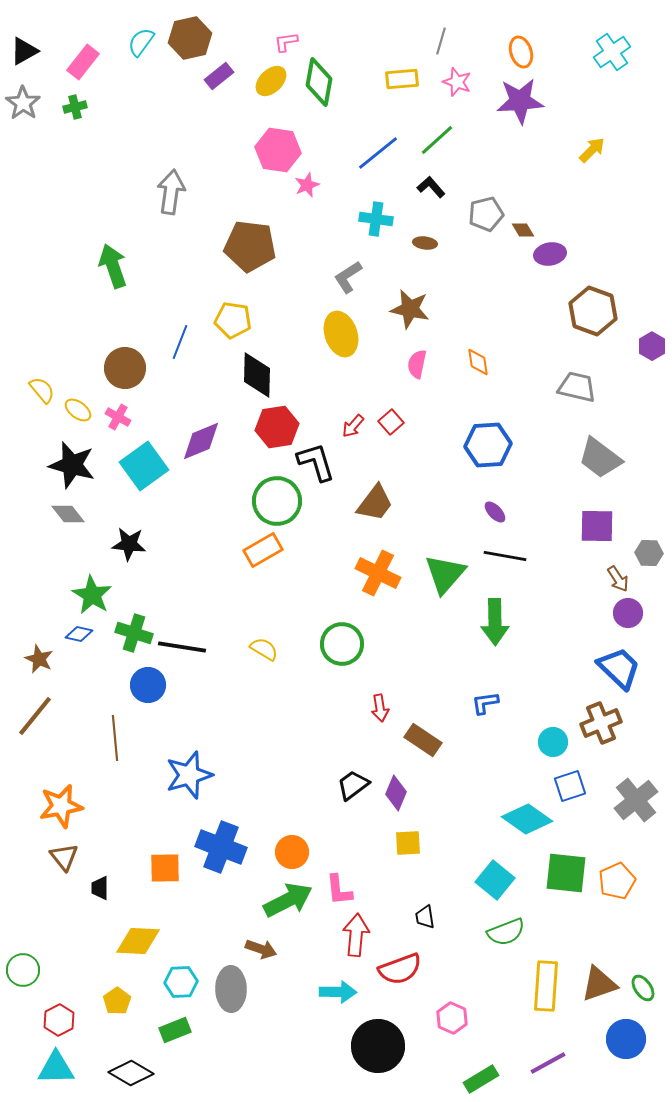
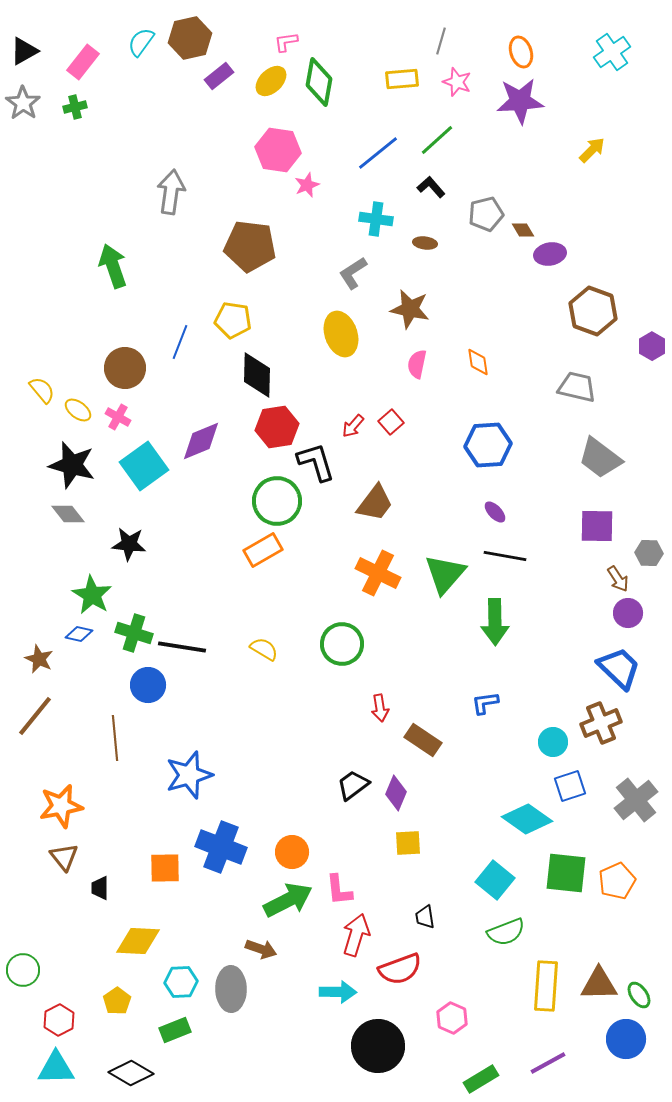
gray L-shape at (348, 277): moved 5 px right, 4 px up
red arrow at (356, 935): rotated 12 degrees clockwise
brown triangle at (599, 984): rotated 18 degrees clockwise
green ellipse at (643, 988): moved 4 px left, 7 px down
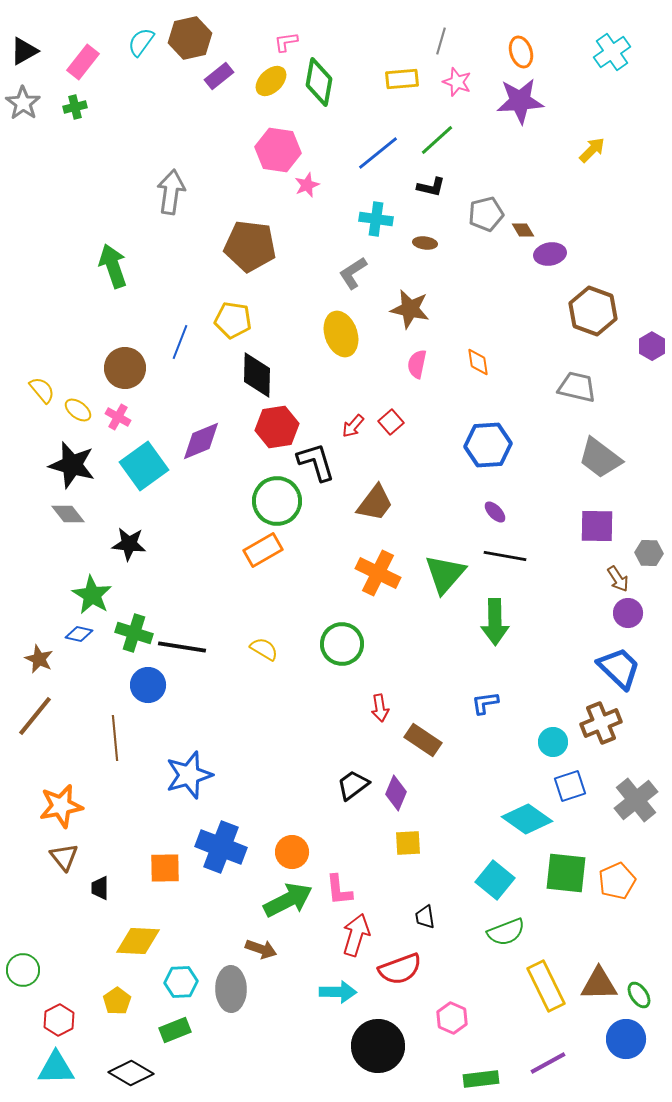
black L-shape at (431, 187): rotated 144 degrees clockwise
yellow rectangle at (546, 986): rotated 30 degrees counterclockwise
green rectangle at (481, 1079): rotated 24 degrees clockwise
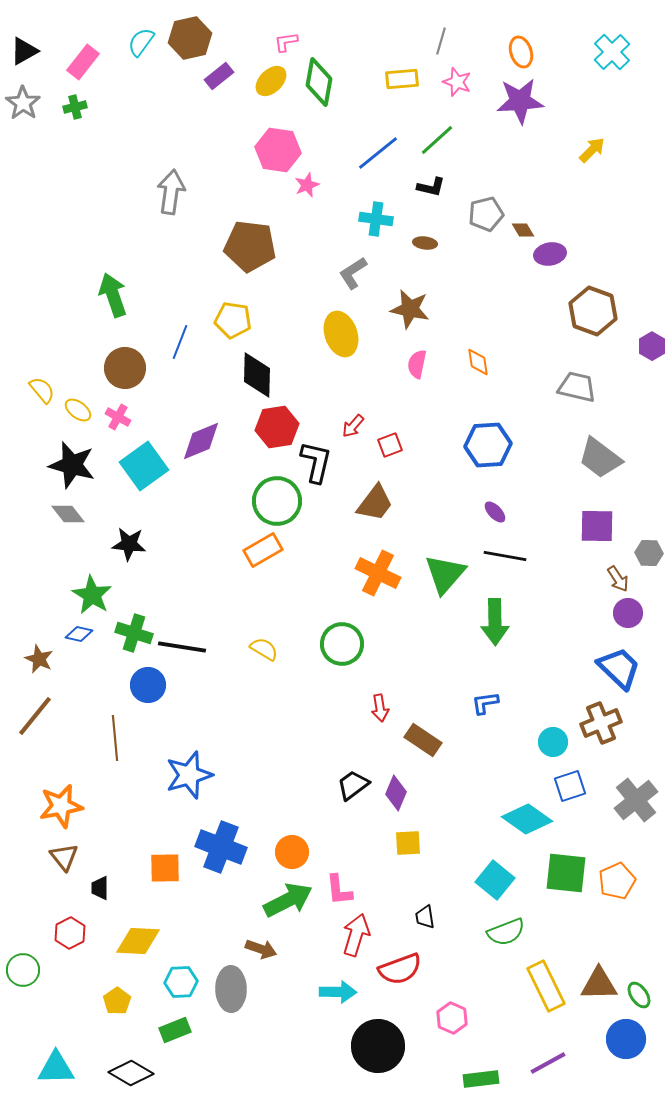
cyan cross at (612, 52): rotated 9 degrees counterclockwise
green arrow at (113, 266): moved 29 px down
red square at (391, 422): moved 1 px left, 23 px down; rotated 20 degrees clockwise
black L-shape at (316, 462): rotated 30 degrees clockwise
red hexagon at (59, 1020): moved 11 px right, 87 px up
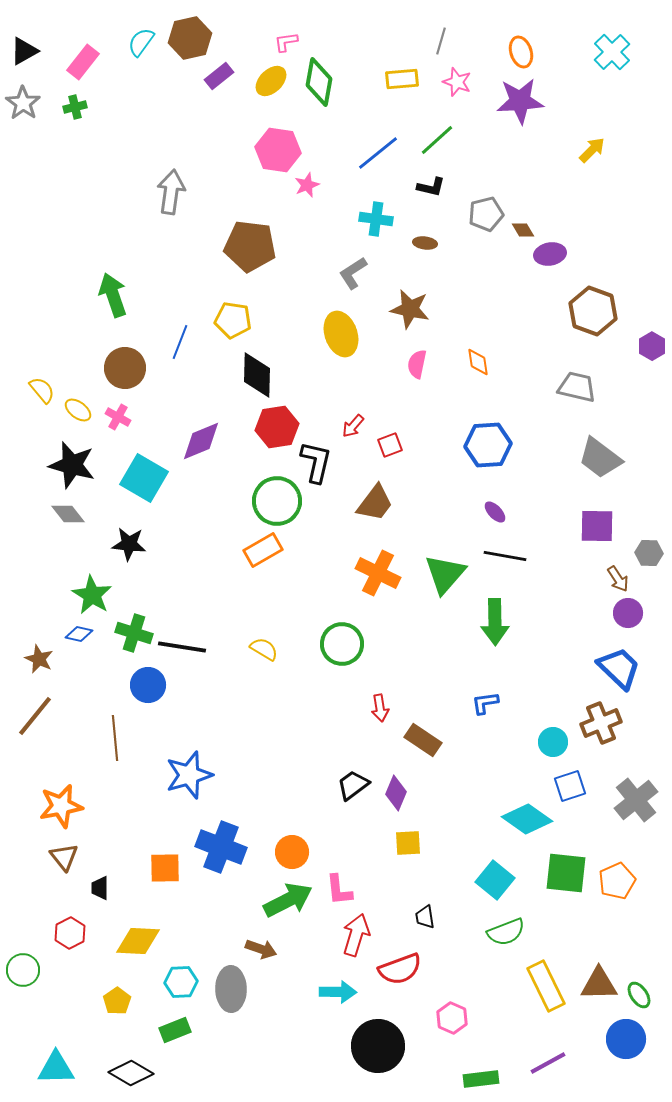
cyan square at (144, 466): moved 12 px down; rotated 24 degrees counterclockwise
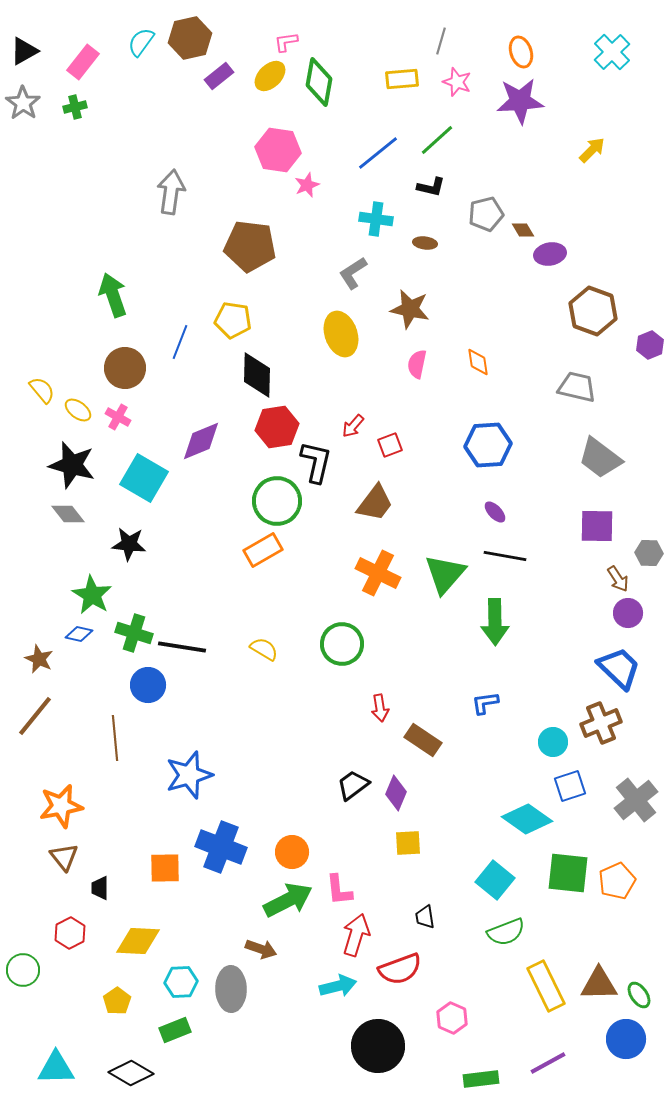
yellow ellipse at (271, 81): moved 1 px left, 5 px up
purple hexagon at (652, 346): moved 2 px left, 1 px up; rotated 8 degrees clockwise
green square at (566, 873): moved 2 px right
cyan arrow at (338, 992): moved 6 px up; rotated 15 degrees counterclockwise
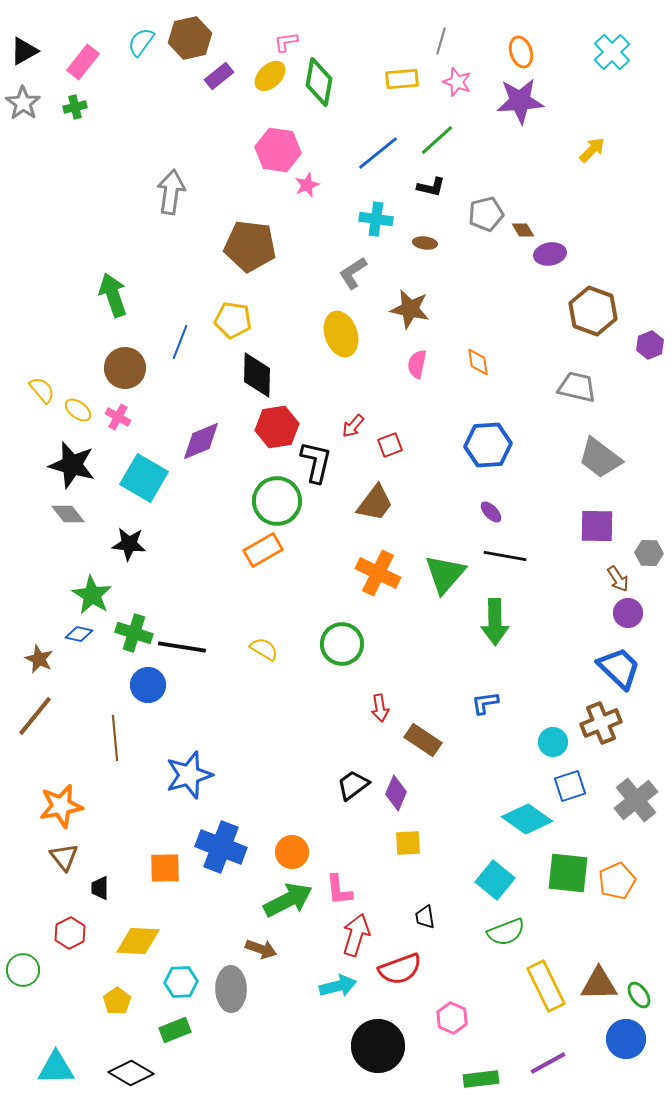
purple ellipse at (495, 512): moved 4 px left
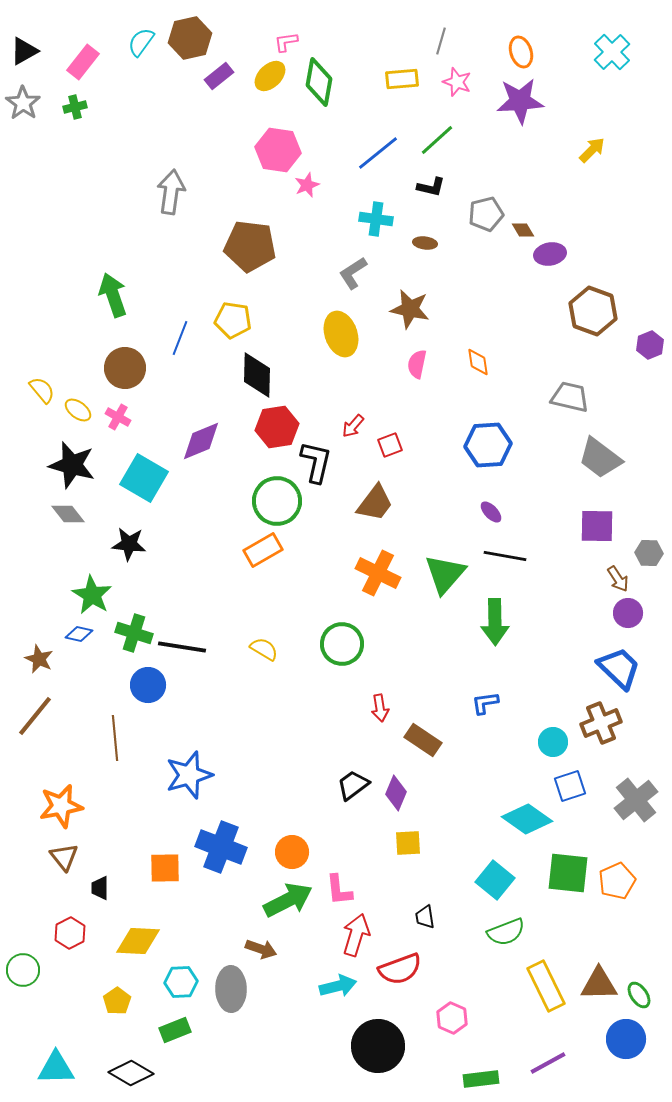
blue line at (180, 342): moved 4 px up
gray trapezoid at (577, 387): moved 7 px left, 10 px down
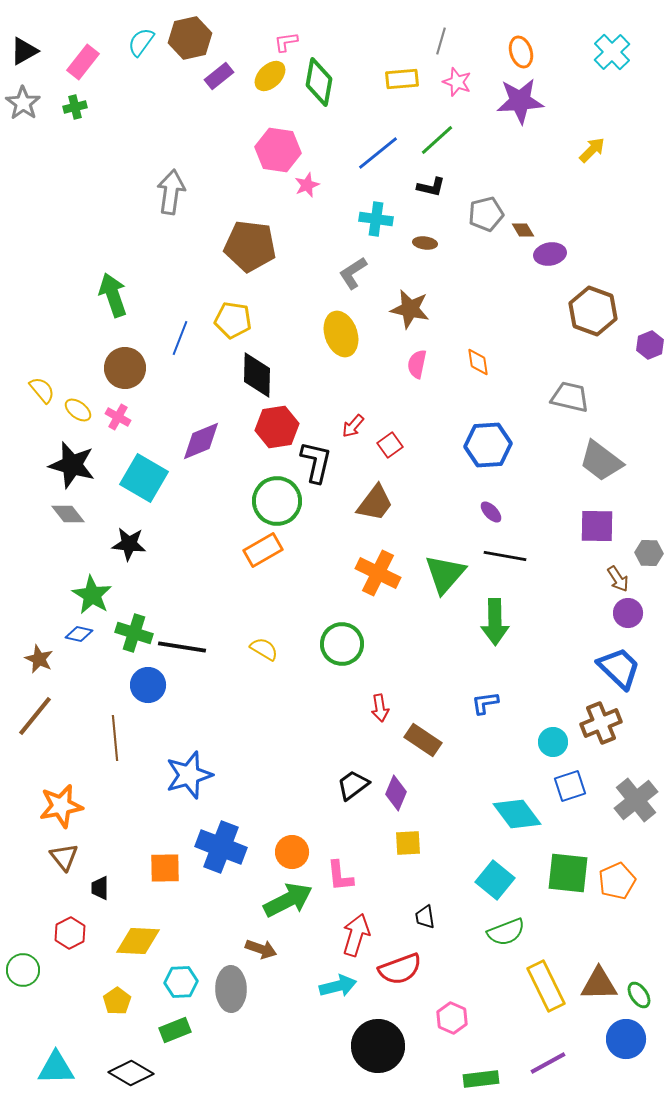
red square at (390, 445): rotated 15 degrees counterclockwise
gray trapezoid at (600, 458): moved 1 px right, 3 px down
cyan diamond at (527, 819): moved 10 px left, 5 px up; rotated 18 degrees clockwise
pink L-shape at (339, 890): moved 1 px right, 14 px up
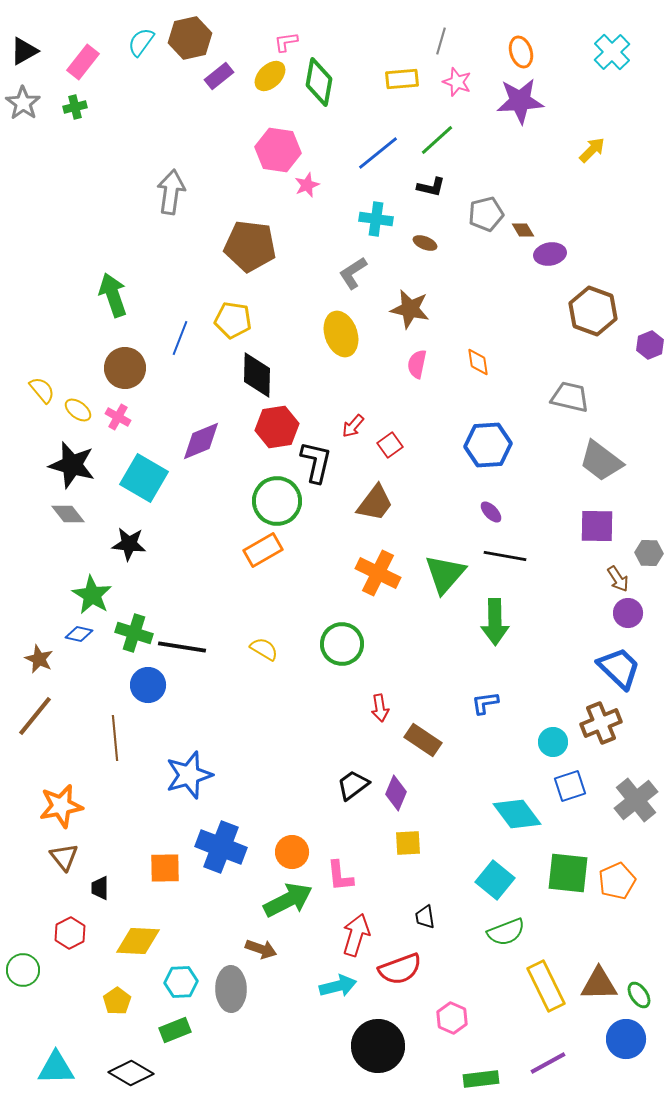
brown ellipse at (425, 243): rotated 15 degrees clockwise
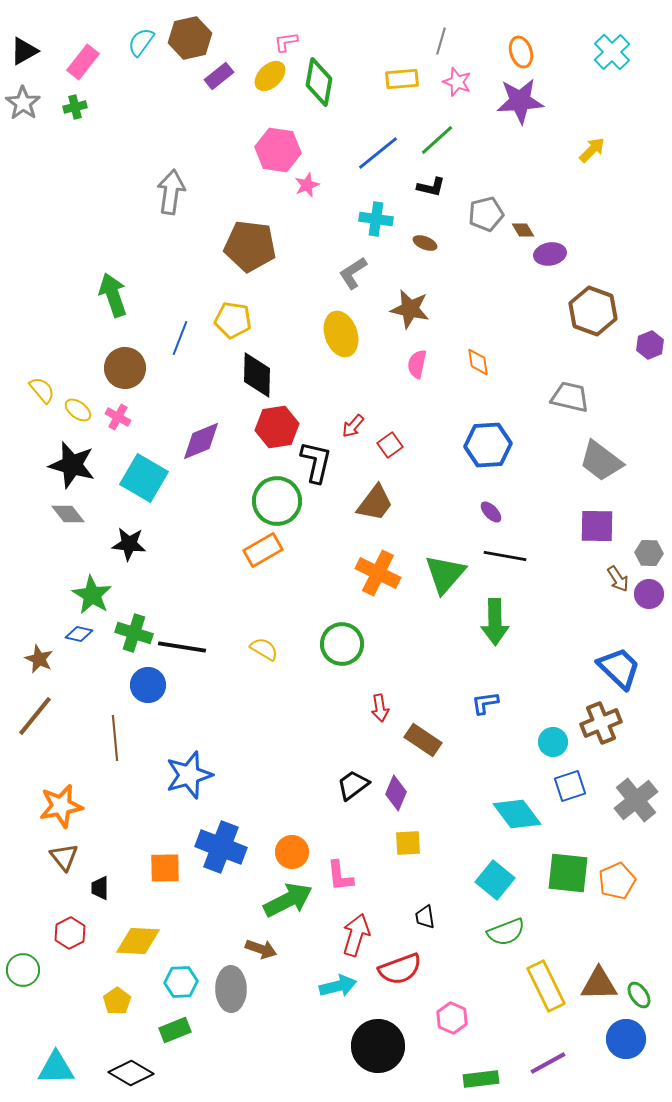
purple circle at (628, 613): moved 21 px right, 19 px up
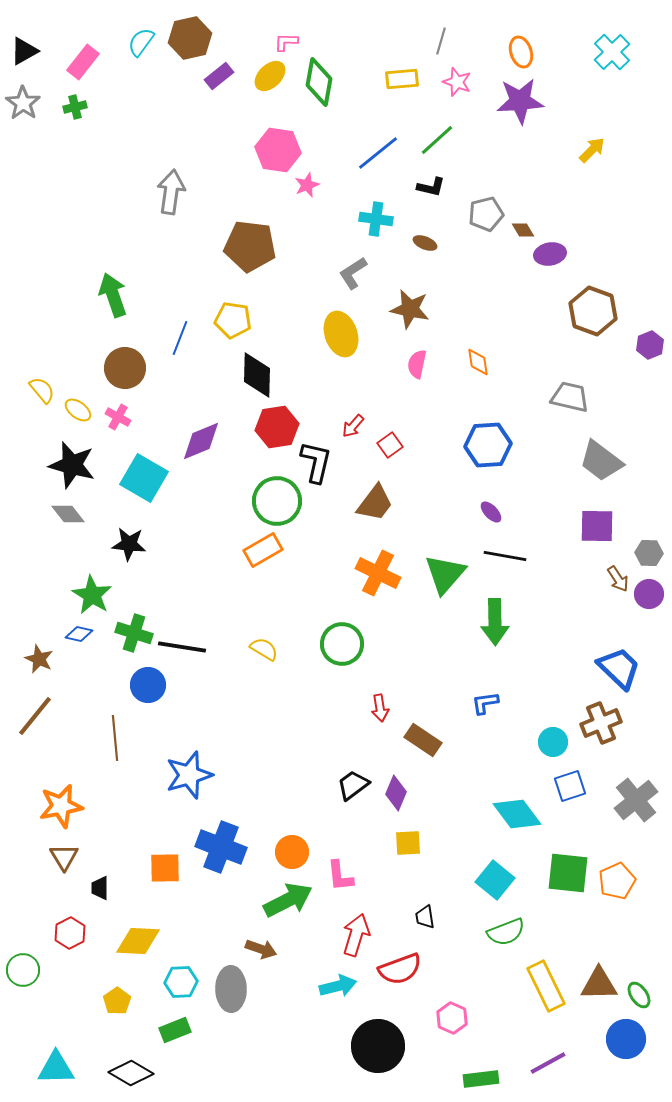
pink L-shape at (286, 42): rotated 10 degrees clockwise
brown triangle at (64, 857): rotated 8 degrees clockwise
